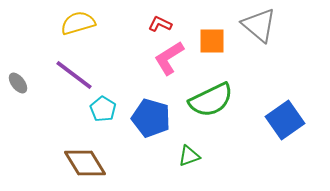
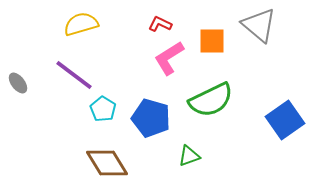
yellow semicircle: moved 3 px right, 1 px down
brown diamond: moved 22 px right
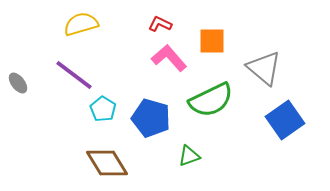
gray triangle: moved 5 px right, 43 px down
pink L-shape: rotated 81 degrees clockwise
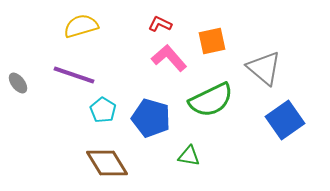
yellow semicircle: moved 2 px down
orange square: rotated 12 degrees counterclockwise
purple line: rotated 18 degrees counterclockwise
cyan pentagon: moved 1 px down
green triangle: rotated 30 degrees clockwise
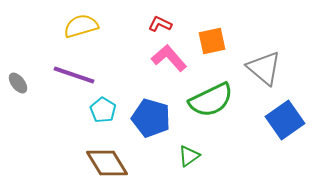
green triangle: rotated 45 degrees counterclockwise
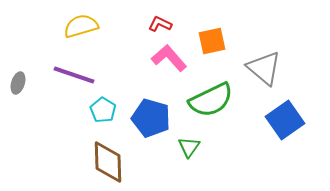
gray ellipse: rotated 55 degrees clockwise
green triangle: moved 9 px up; rotated 20 degrees counterclockwise
brown diamond: moved 1 px right, 1 px up; rotated 30 degrees clockwise
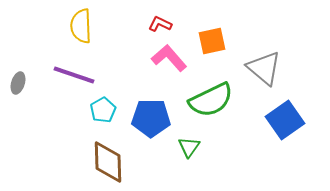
yellow semicircle: rotated 76 degrees counterclockwise
cyan pentagon: rotated 10 degrees clockwise
blue pentagon: rotated 15 degrees counterclockwise
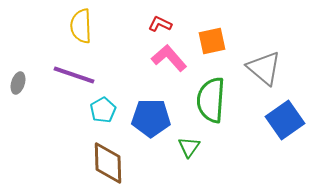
green semicircle: rotated 120 degrees clockwise
brown diamond: moved 1 px down
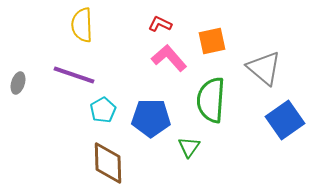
yellow semicircle: moved 1 px right, 1 px up
